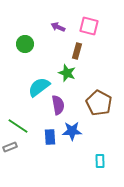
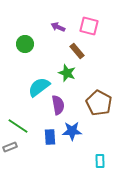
brown rectangle: rotated 56 degrees counterclockwise
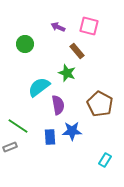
brown pentagon: moved 1 px right, 1 px down
cyan rectangle: moved 5 px right, 1 px up; rotated 32 degrees clockwise
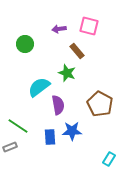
purple arrow: moved 1 px right, 2 px down; rotated 32 degrees counterclockwise
cyan rectangle: moved 4 px right, 1 px up
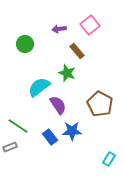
pink square: moved 1 px right, 1 px up; rotated 36 degrees clockwise
purple semicircle: rotated 24 degrees counterclockwise
blue rectangle: rotated 35 degrees counterclockwise
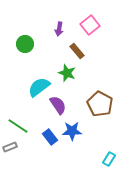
purple arrow: rotated 72 degrees counterclockwise
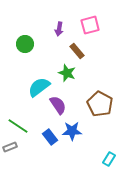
pink square: rotated 24 degrees clockwise
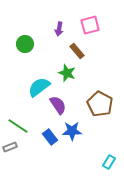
cyan rectangle: moved 3 px down
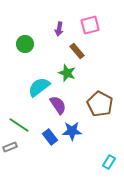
green line: moved 1 px right, 1 px up
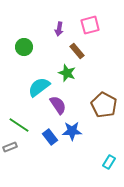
green circle: moved 1 px left, 3 px down
brown pentagon: moved 4 px right, 1 px down
